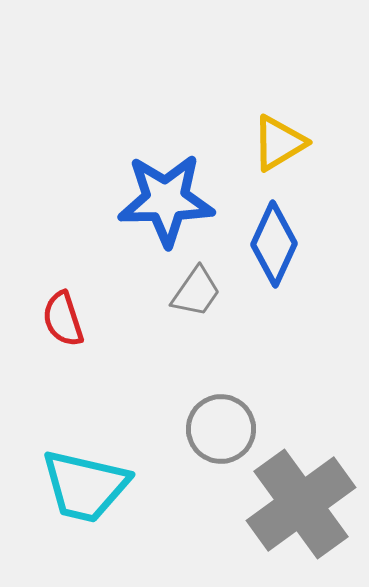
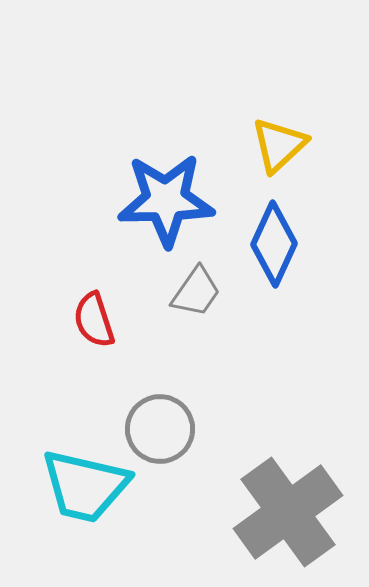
yellow triangle: moved 2 px down; rotated 12 degrees counterclockwise
red semicircle: moved 31 px right, 1 px down
gray circle: moved 61 px left
gray cross: moved 13 px left, 8 px down
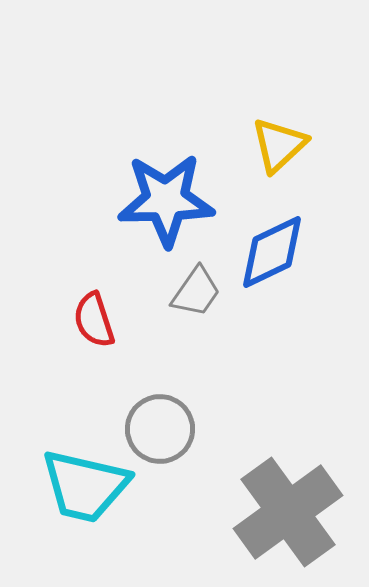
blue diamond: moved 2 px left, 8 px down; rotated 40 degrees clockwise
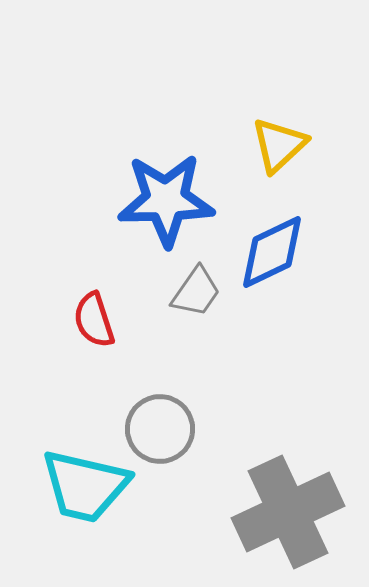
gray cross: rotated 11 degrees clockwise
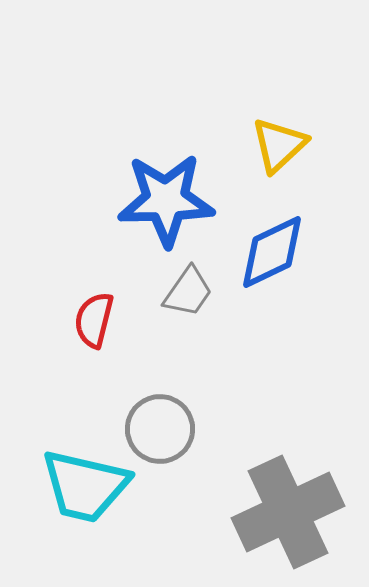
gray trapezoid: moved 8 px left
red semicircle: rotated 32 degrees clockwise
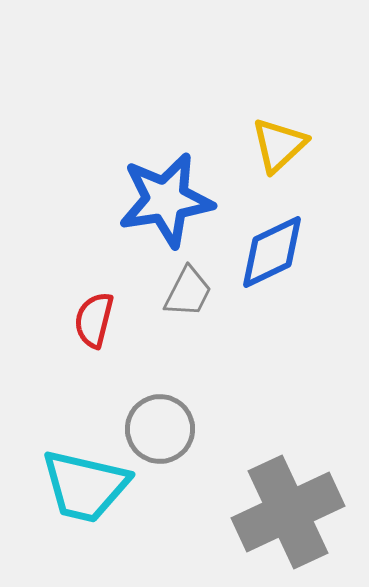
blue star: rotated 8 degrees counterclockwise
gray trapezoid: rotated 8 degrees counterclockwise
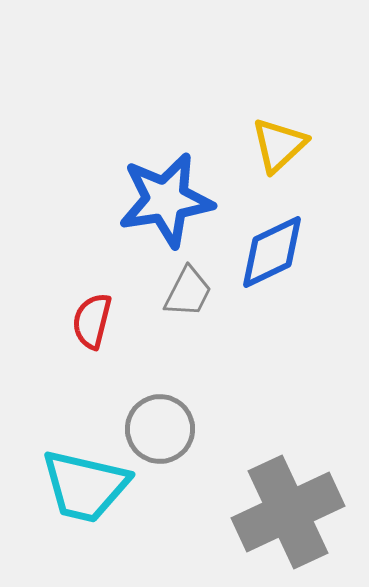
red semicircle: moved 2 px left, 1 px down
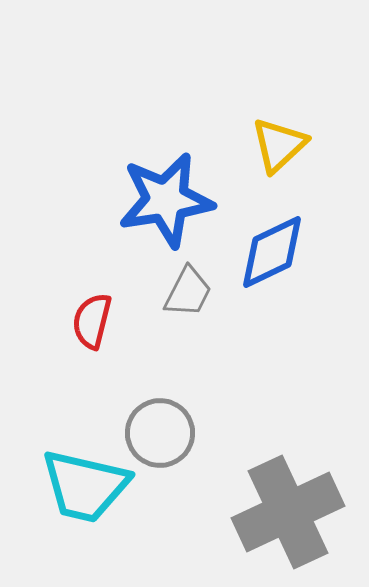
gray circle: moved 4 px down
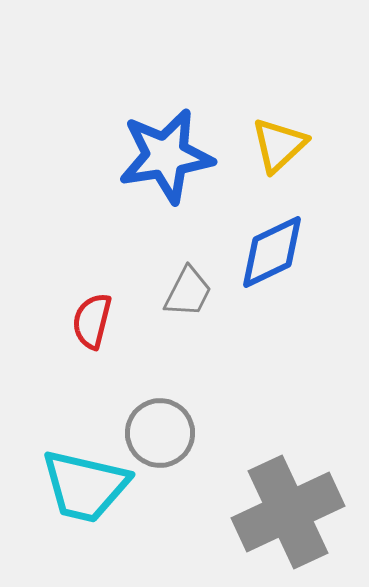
blue star: moved 44 px up
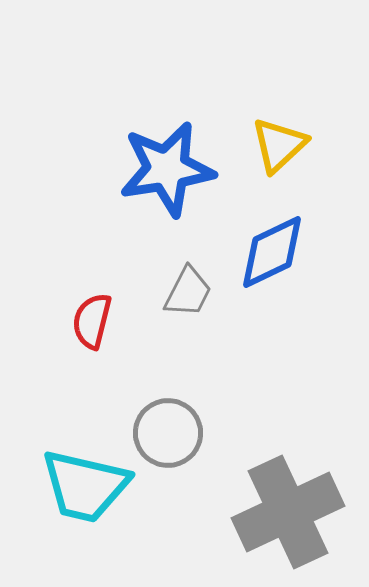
blue star: moved 1 px right, 13 px down
gray circle: moved 8 px right
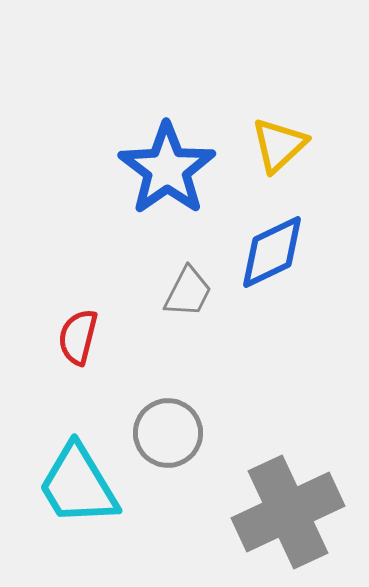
blue star: rotated 26 degrees counterclockwise
red semicircle: moved 14 px left, 16 px down
cyan trapezoid: moved 7 px left, 1 px up; rotated 46 degrees clockwise
